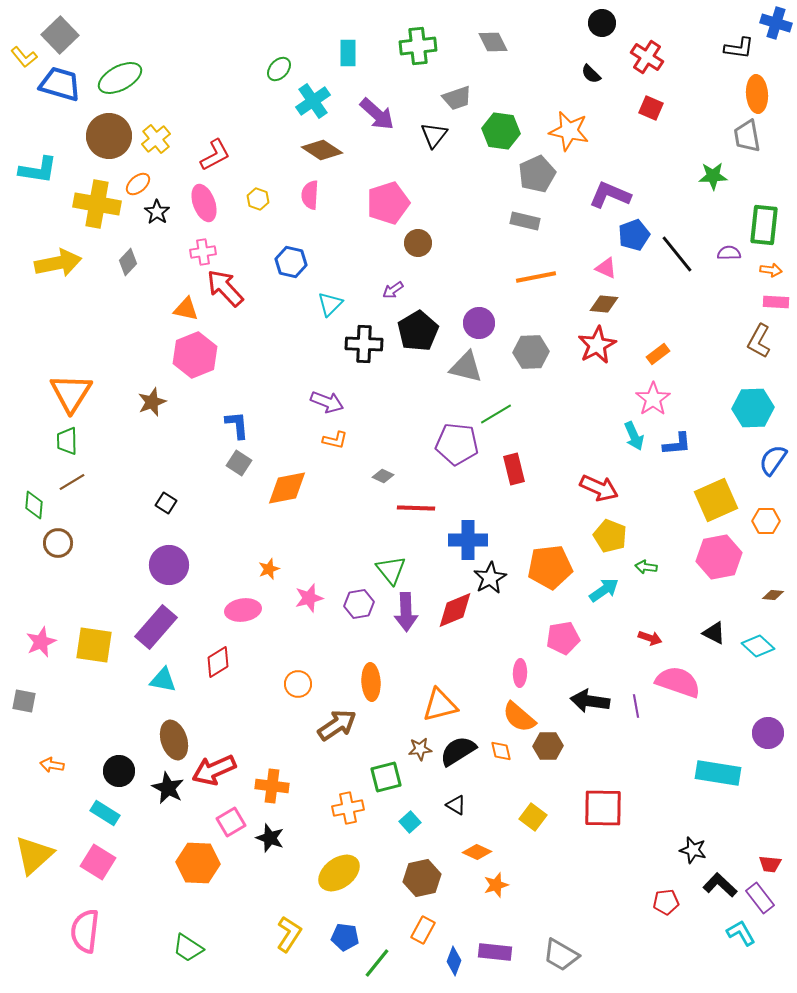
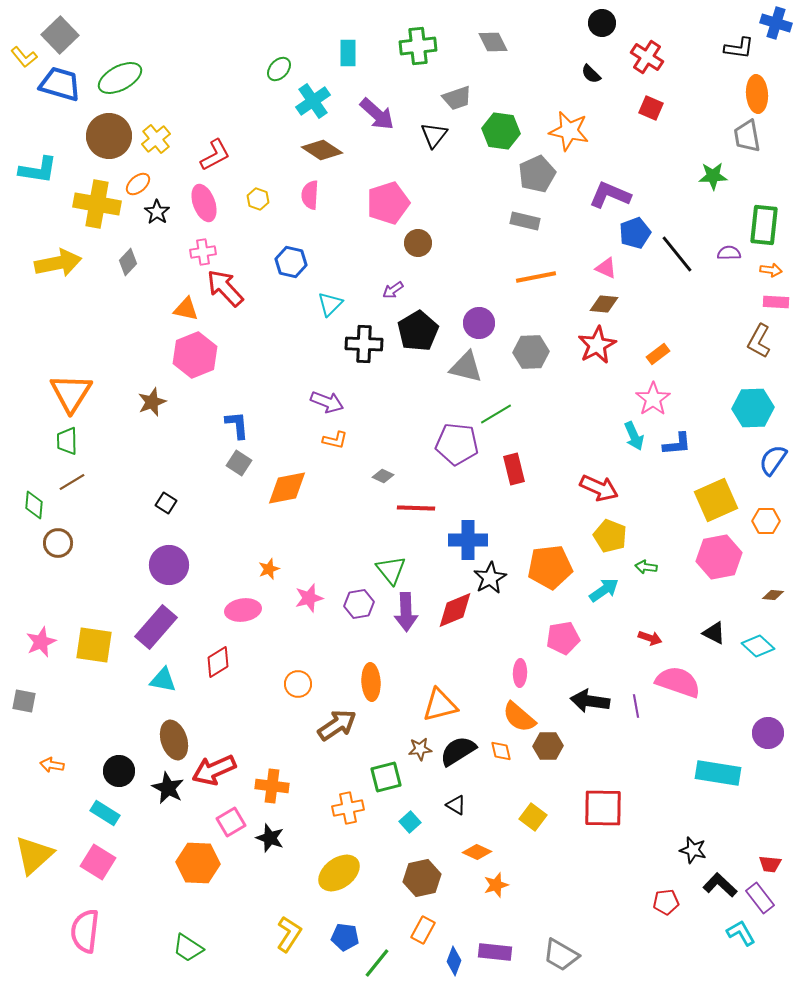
blue pentagon at (634, 235): moved 1 px right, 2 px up
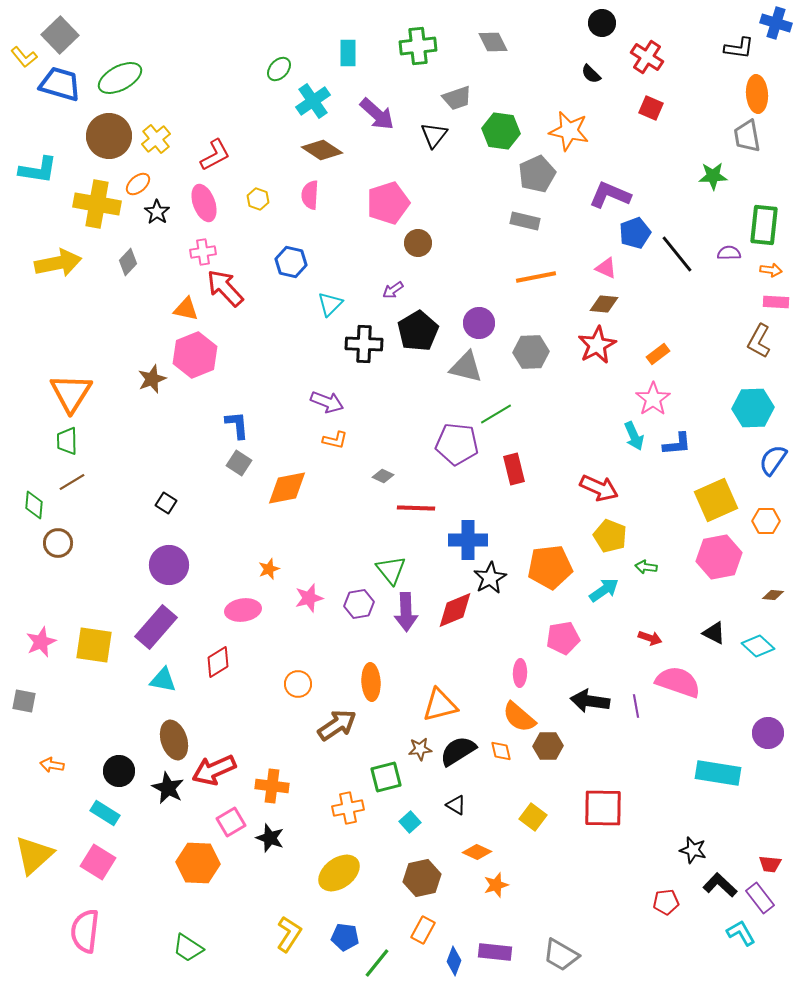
brown star at (152, 402): moved 23 px up
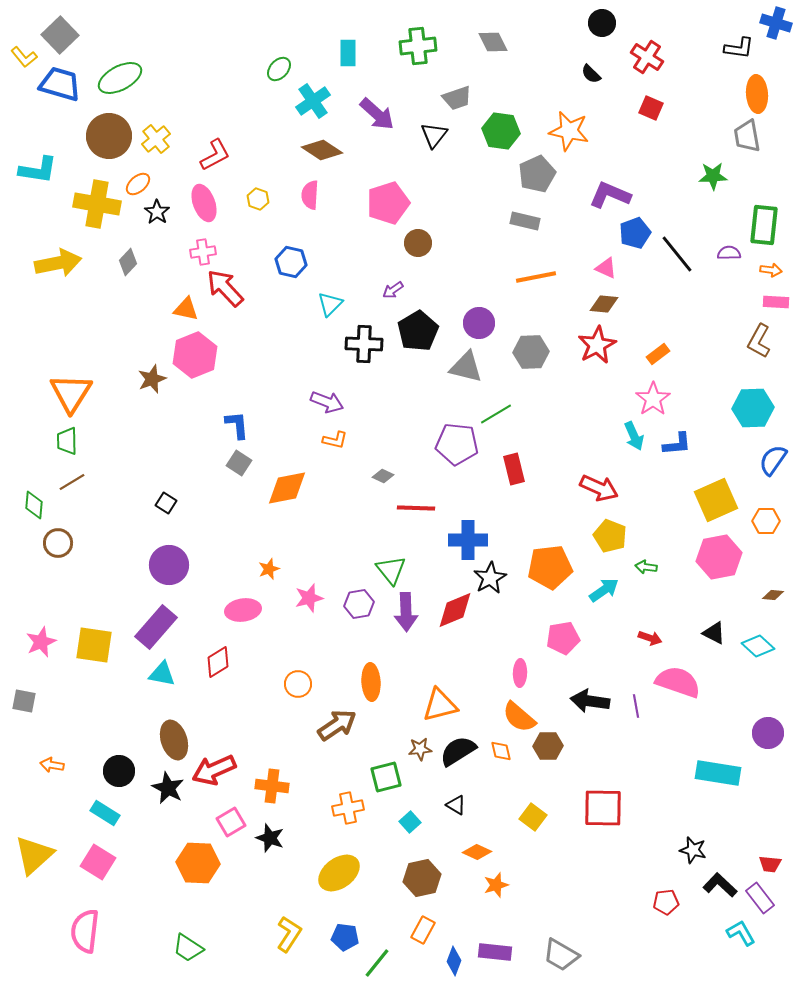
cyan triangle at (163, 680): moved 1 px left, 6 px up
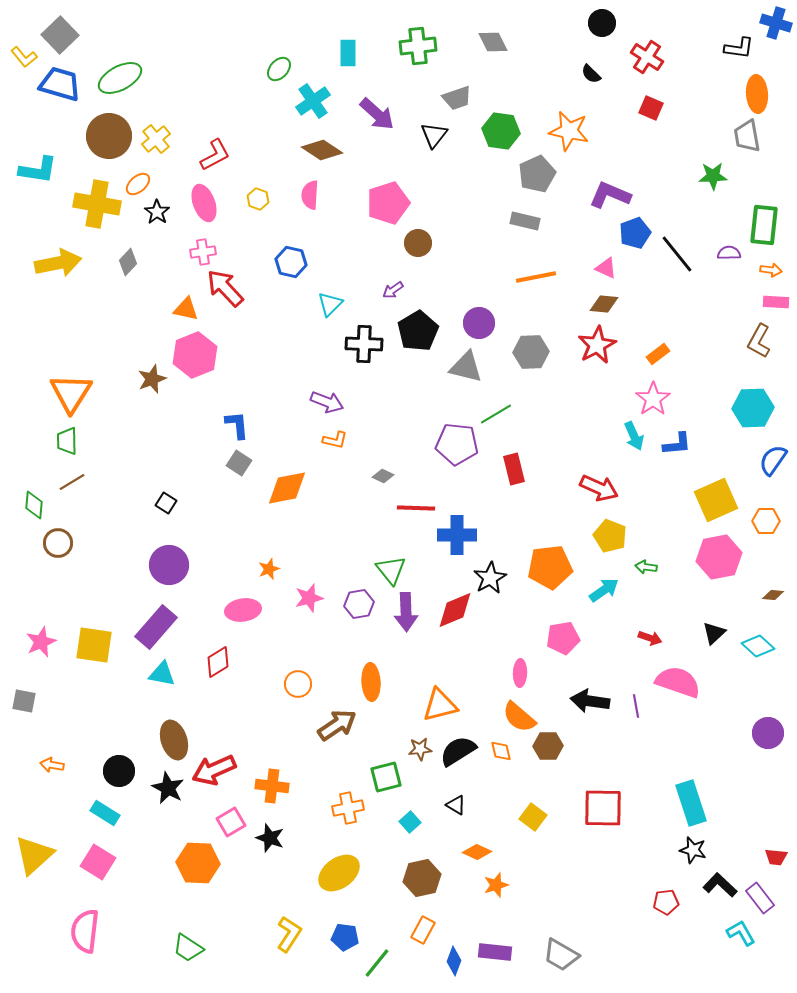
blue cross at (468, 540): moved 11 px left, 5 px up
black triangle at (714, 633): rotated 50 degrees clockwise
cyan rectangle at (718, 773): moved 27 px left, 30 px down; rotated 63 degrees clockwise
red trapezoid at (770, 864): moved 6 px right, 7 px up
